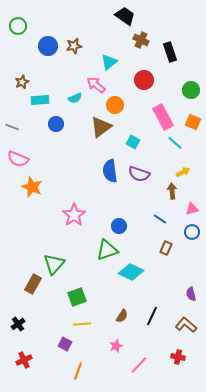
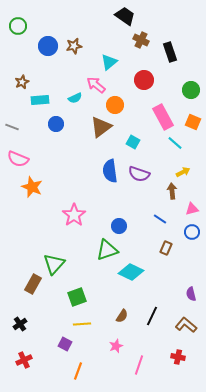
black cross at (18, 324): moved 2 px right
pink line at (139, 365): rotated 24 degrees counterclockwise
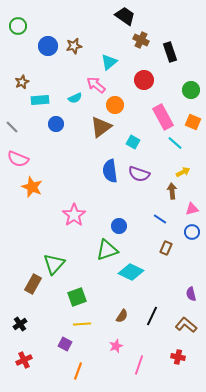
gray line at (12, 127): rotated 24 degrees clockwise
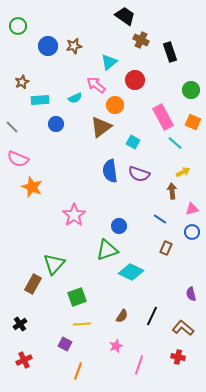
red circle at (144, 80): moved 9 px left
brown L-shape at (186, 325): moved 3 px left, 3 px down
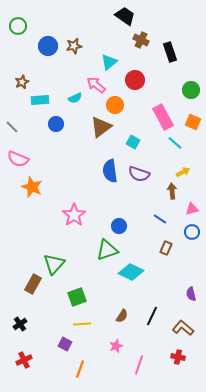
orange line at (78, 371): moved 2 px right, 2 px up
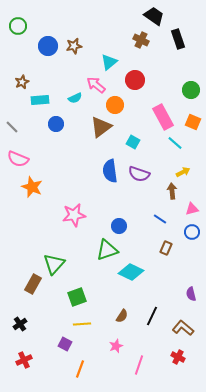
black trapezoid at (125, 16): moved 29 px right
black rectangle at (170, 52): moved 8 px right, 13 px up
pink star at (74, 215): rotated 25 degrees clockwise
red cross at (178, 357): rotated 16 degrees clockwise
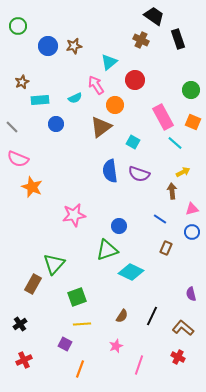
pink arrow at (96, 85): rotated 18 degrees clockwise
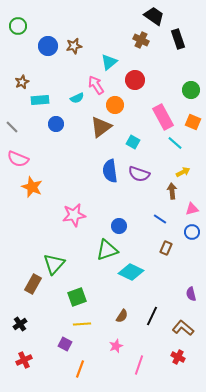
cyan semicircle at (75, 98): moved 2 px right
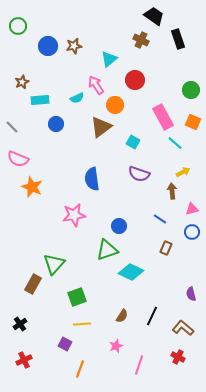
cyan triangle at (109, 62): moved 3 px up
blue semicircle at (110, 171): moved 18 px left, 8 px down
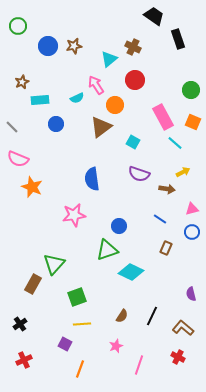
brown cross at (141, 40): moved 8 px left, 7 px down
brown arrow at (172, 191): moved 5 px left, 2 px up; rotated 105 degrees clockwise
